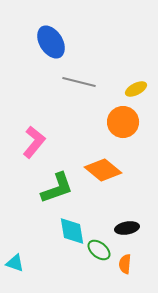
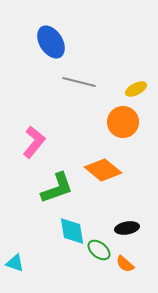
orange semicircle: rotated 54 degrees counterclockwise
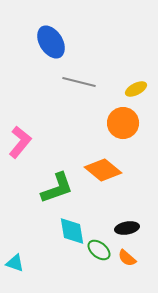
orange circle: moved 1 px down
pink L-shape: moved 14 px left
orange semicircle: moved 2 px right, 6 px up
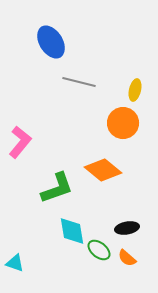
yellow ellipse: moved 1 px left, 1 px down; rotated 50 degrees counterclockwise
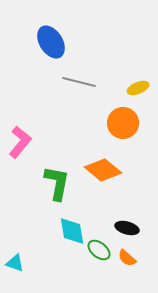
yellow ellipse: moved 3 px right, 2 px up; rotated 55 degrees clockwise
green L-shape: moved 5 px up; rotated 60 degrees counterclockwise
black ellipse: rotated 25 degrees clockwise
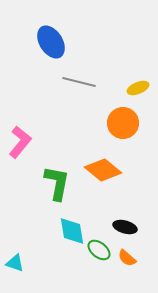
black ellipse: moved 2 px left, 1 px up
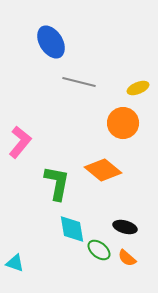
cyan diamond: moved 2 px up
